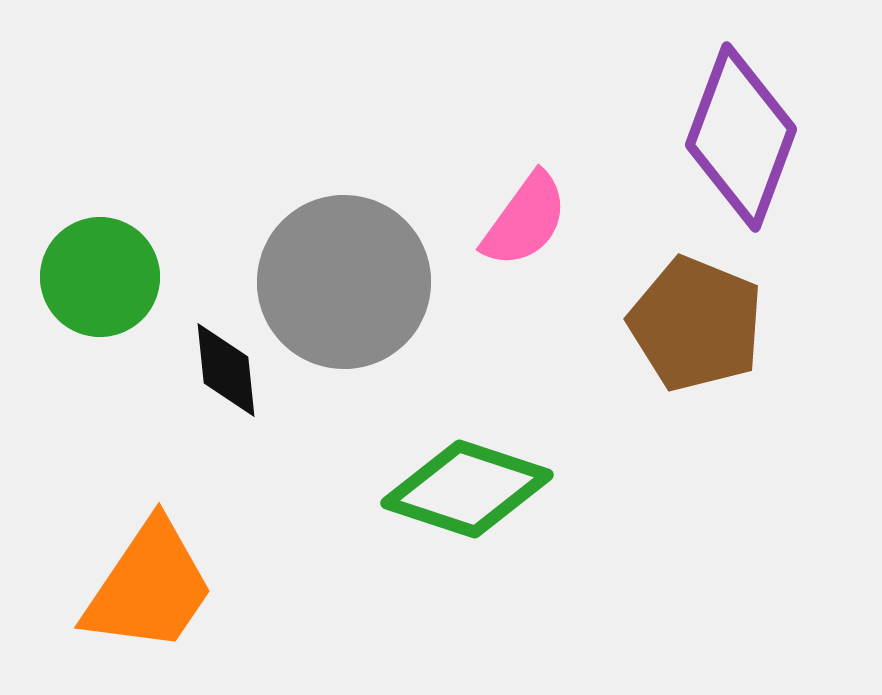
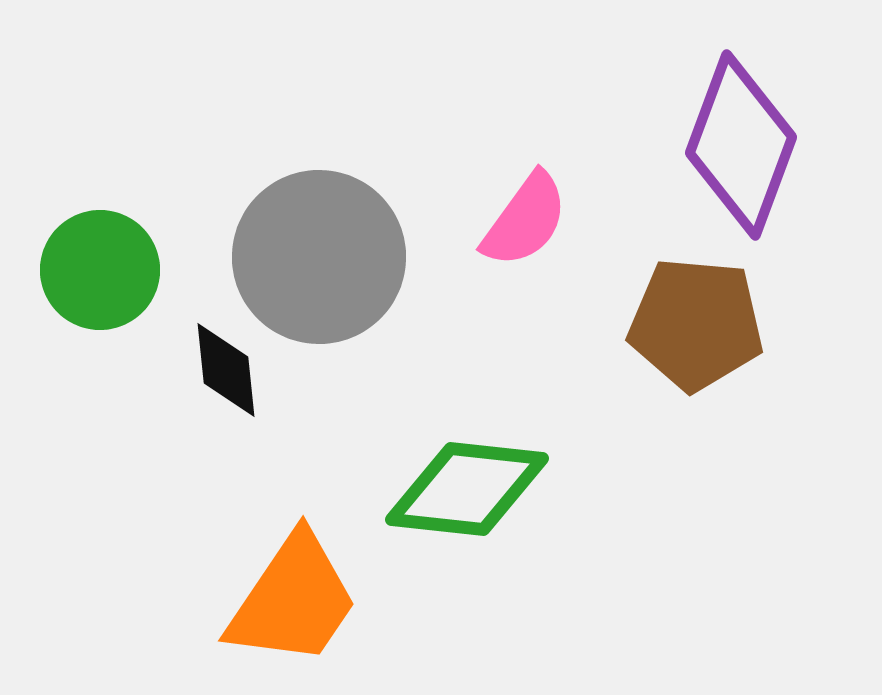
purple diamond: moved 8 px down
green circle: moved 7 px up
gray circle: moved 25 px left, 25 px up
brown pentagon: rotated 17 degrees counterclockwise
green diamond: rotated 12 degrees counterclockwise
orange trapezoid: moved 144 px right, 13 px down
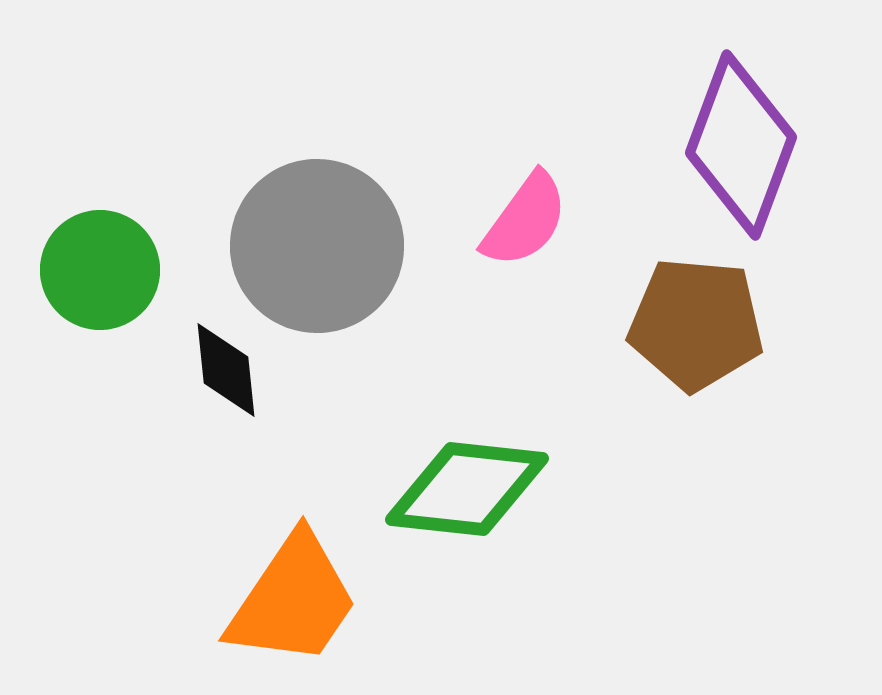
gray circle: moved 2 px left, 11 px up
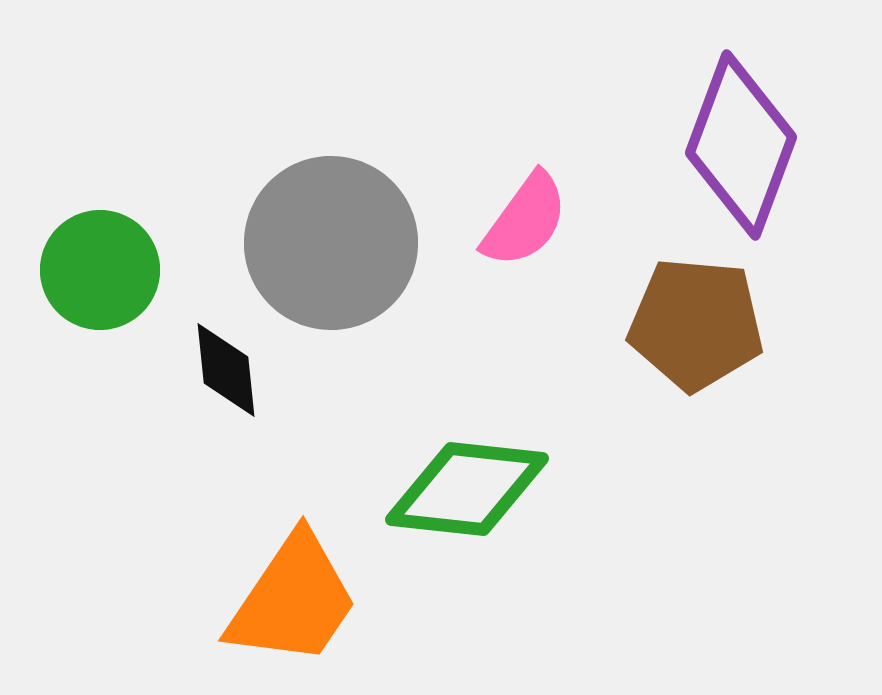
gray circle: moved 14 px right, 3 px up
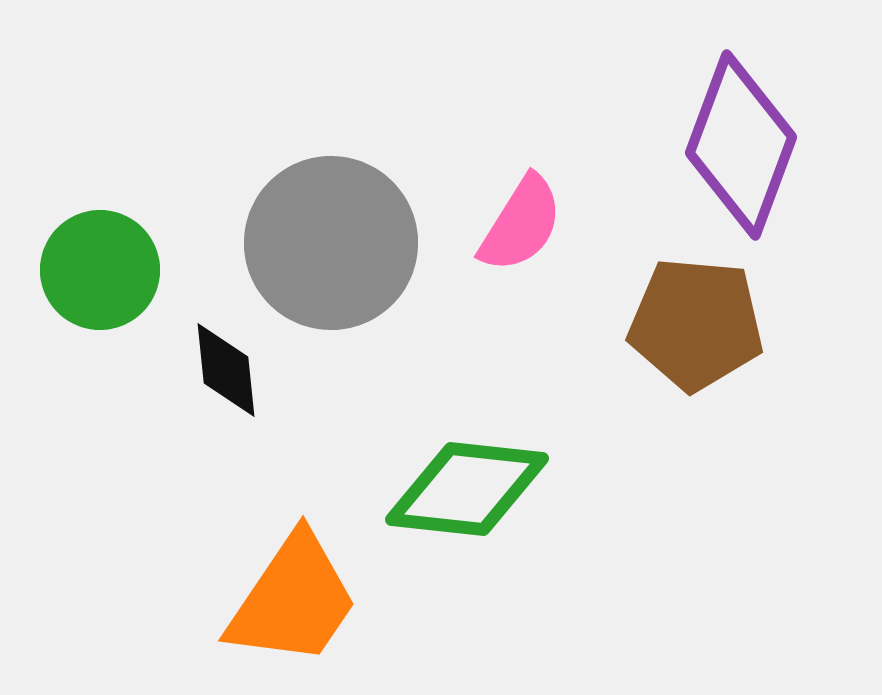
pink semicircle: moved 4 px left, 4 px down; rotated 4 degrees counterclockwise
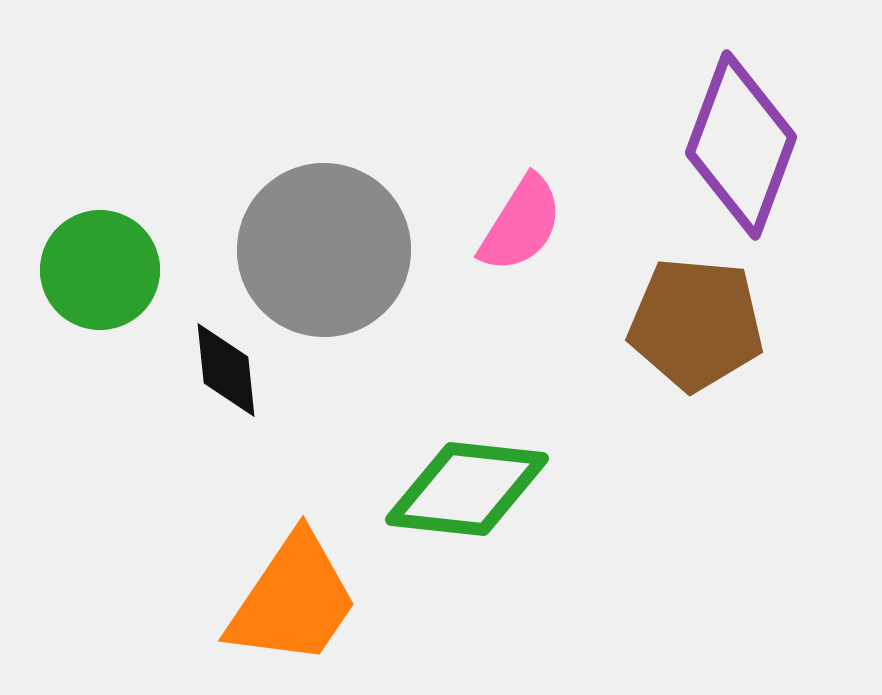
gray circle: moved 7 px left, 7 px down
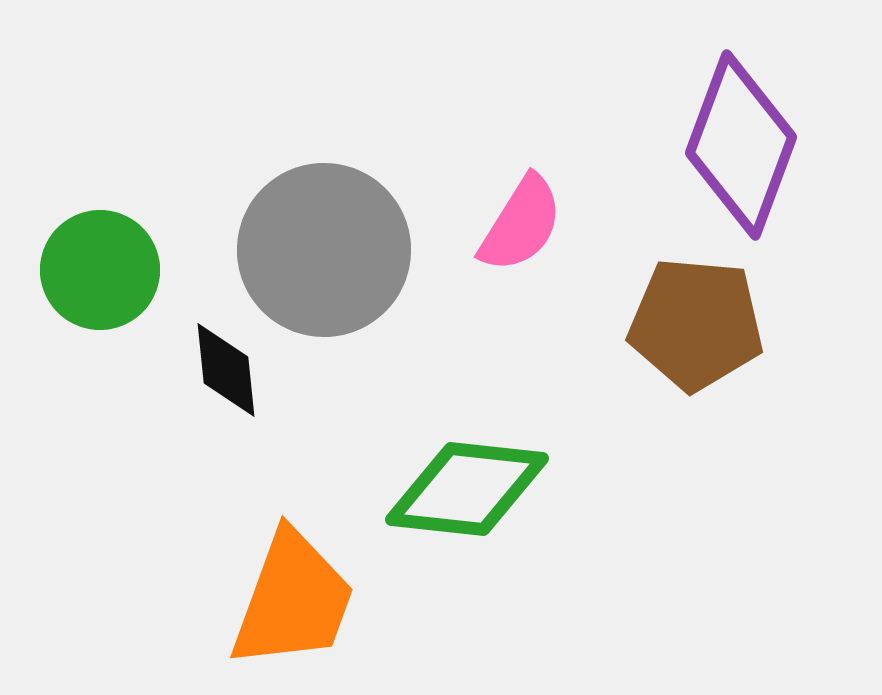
orange trapezoid: rotated 14 degrees counterclockwise
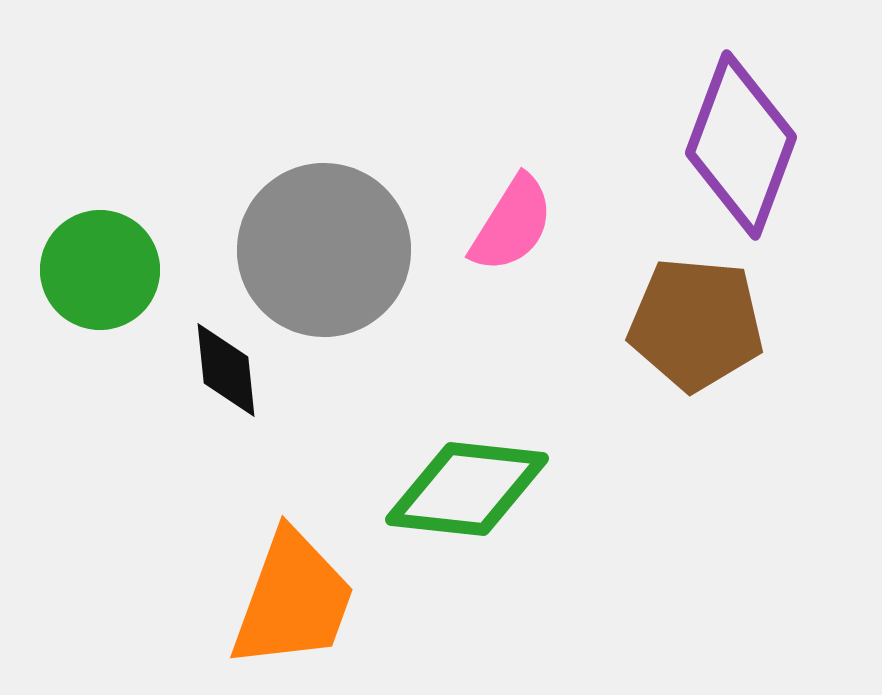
pink semicircle: moved 9 px left
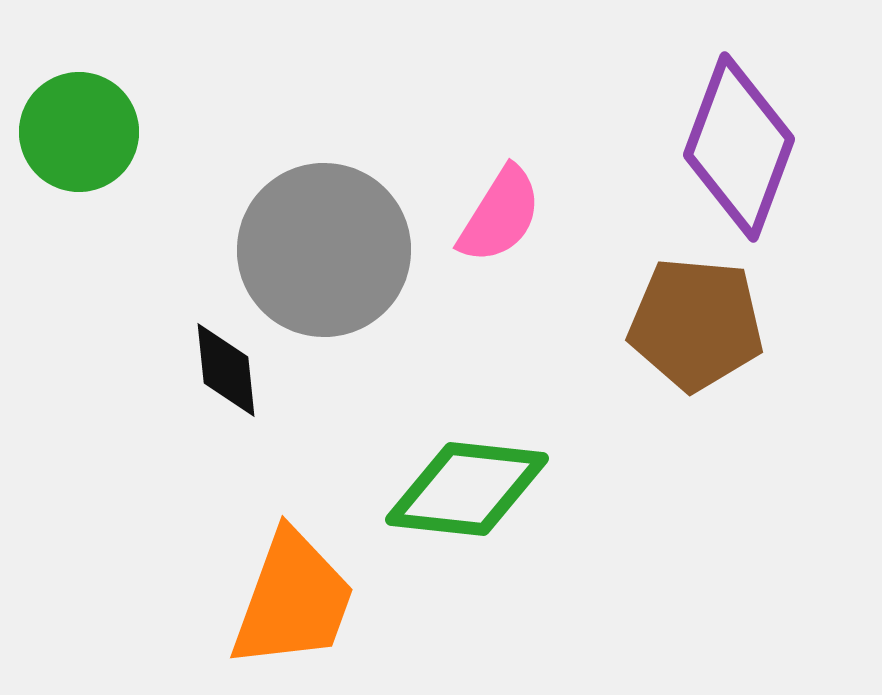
purple diamond: moved 2 px left, 2 px down
pink semicircle: moved 12 px left, 9 px up
green circle: moved 21 px left, 138 px up
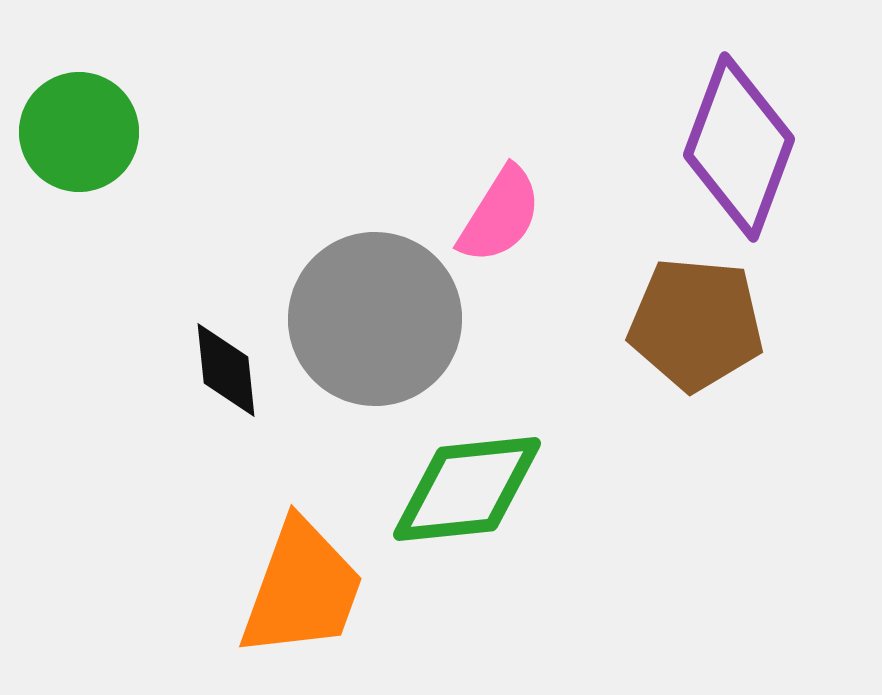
gray circle: moved 51 px right, 69 px down
green diamond: rotated 12 degrees counterclockwise
orange trapezoid: moved 9 px right, 11 px up
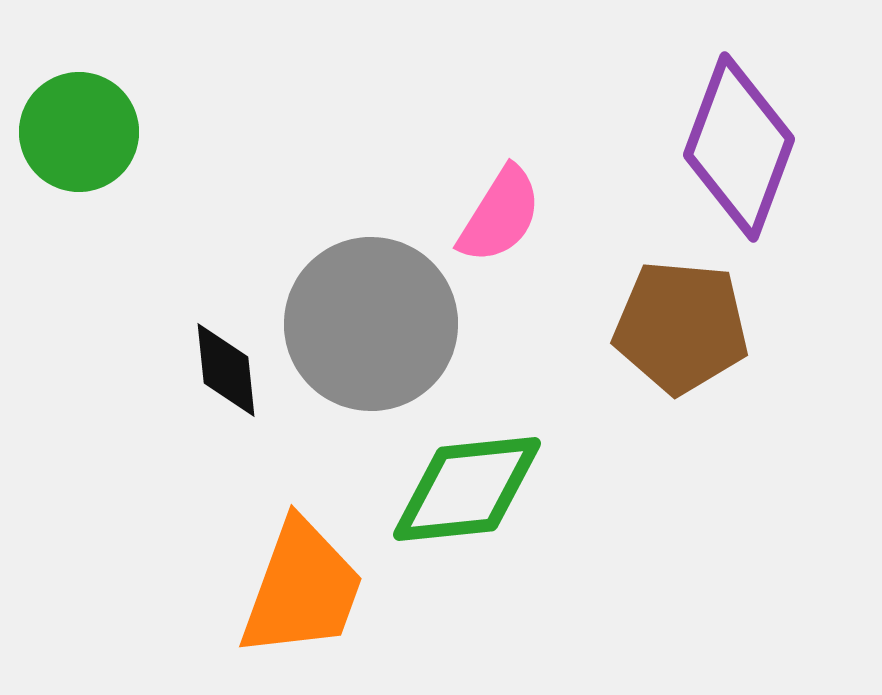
gray circle: moved 4 px left, 5 px down
brown pentagon: moved 15 px left, 3 px down
